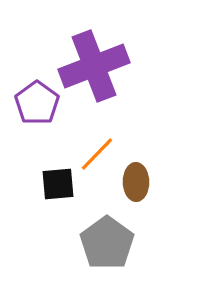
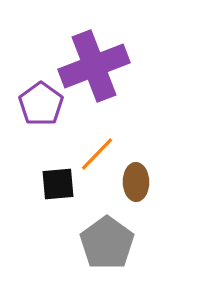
purple pentagon: moved 4 px right, 1 px down
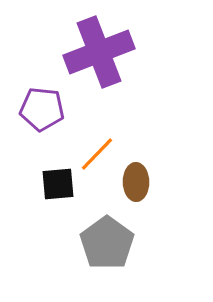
purple cross: moved 5 px right, 14 px up
purple pentagon: moved 1 px right, 5 px down; rotated 30 degrees counterclockwise
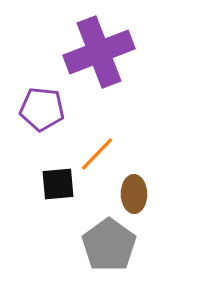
brown ellipse: moved 2 px left, 12 px down
gray pentagon: moved 2 px right, 2 px down
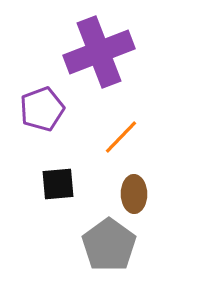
purple pentagon: rotated 27 degrees counterclockwise
orange line: moved 24 px right, 17 px up
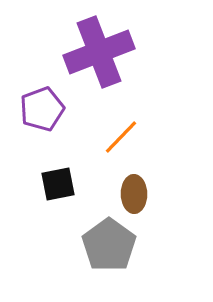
black square: rotated 6 degrees counterclockwise
